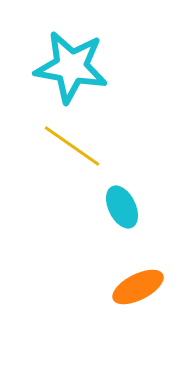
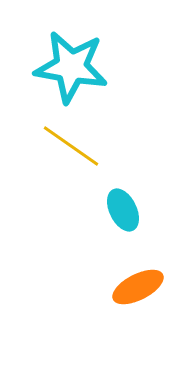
yellow line: moved 1 px left
cyan ellipse: moved 1 px right, 3 px down
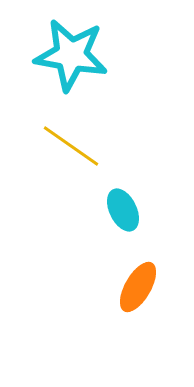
cyan star: moved 12 px up
orange ellipse: rotated 33 degrees counterclockwise
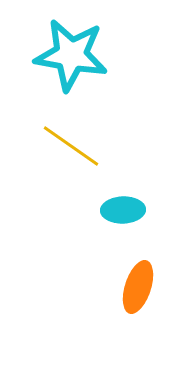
cyan ellipse: rotated 66 degrees counterclockwise
orange ellipse: rotated 12 degrees counterclockwise
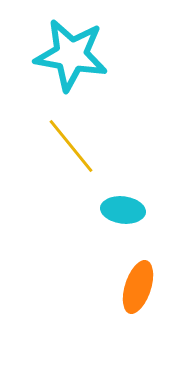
yellow line: rotated 16 degrees clockwise
cyan ellipse: rotated 9 degrees clockwise
